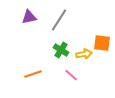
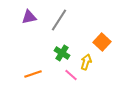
orange square: moved 1 px up; rotated 36 degrees clockwise
green cross: moved 1 px right, 3 px down
yellow arrow: moved 2 px right, 8 px down; rotated 63 degrees counterclockwise
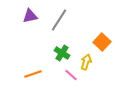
purple triangle: moved 1 px right, 1 px up
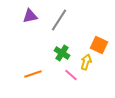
orange square: moved 3 px left, 3 px down; rotated 18 degrees counterclockwise
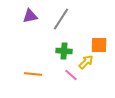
gray line: moved 2 px right, 1 px up
orange square: rotated 24 degrees counterclockwise
green cross: moved 2 px right, 2 px up; rotated 28 degrees counterclockwise
yellow arrow: rotated 28 degrees clockwise
orange line: rotated 24 degrees clockwise
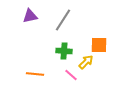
gray line: moved 2 px right, 1 px down
orange line: moved 2 px right
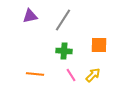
yellow arrow: moved 7 px right, 13 px down
pink line: rotated 16 degrees clockwise
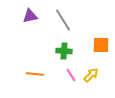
gray line: rotated 65 degrees counterclockwise
orange square: moved 2 px right
yellow arrow: moved 2 px left
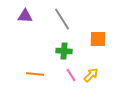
purple triangle: moved 5 px left; rotated 14 degrees clockwise
gray line: moved 1 px left, 1 px up
orange square: moved 3 px left, 6 px up
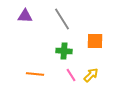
orange square: moved 3 px left, 2 px down
